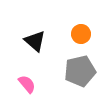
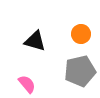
black triangle: rotated 25 degrees counterclockwise
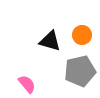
orange circle: moved 1 px right, 1 px down
black triangle: moved 15 px right
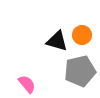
black triangle: moved 7 px right
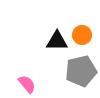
black triangle: rotated 15 degrees counterclockwise
gray pentagon: moved 1 px right
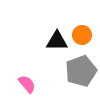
gray pentagon: rotated 8 degrees counterclockwise
